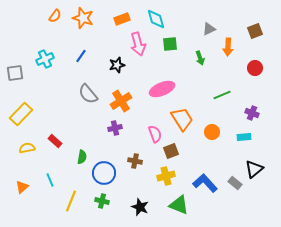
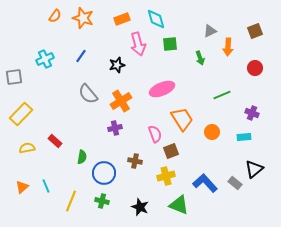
gray triangle at (209, 29): moved 1 px right, 2 px down
gray square at (15, 73): moved 1 px left, 4 px down
cyan line at (50, 180): moved 4 px left, 6 px down
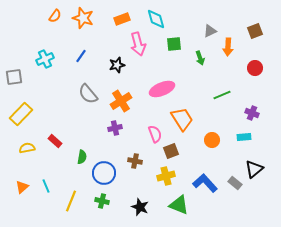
green square at (170, 44): moved 4 px right
orange circle at (212, 132): moved 8 px down
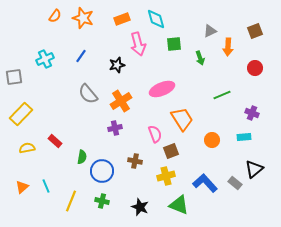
blue circle at (104, 173): moved 2 px left, 2 px up
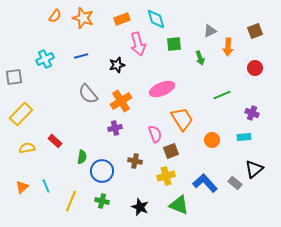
blue line at (81, 56): rotated 40 degrees clockwise
